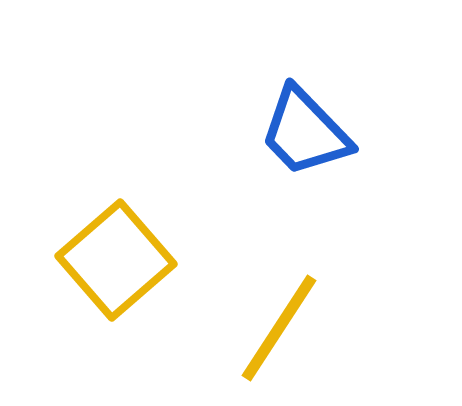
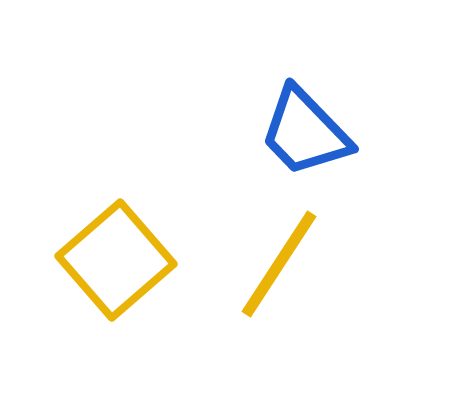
yellow line: moved 64 px up
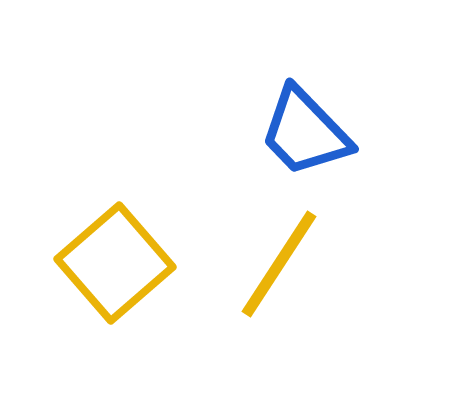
yellow square: moved 1 px left, 3 px down
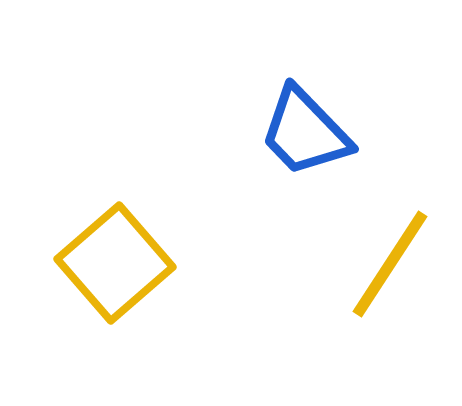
yellow line: moved 111 px right
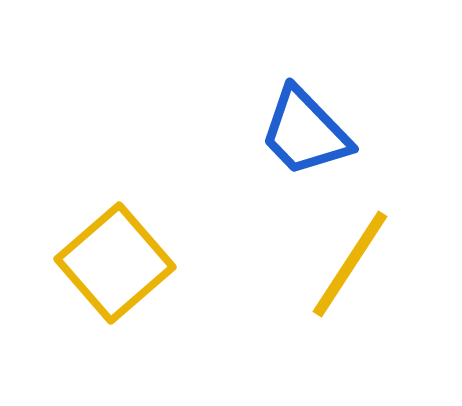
yellow line: moved 40 px left
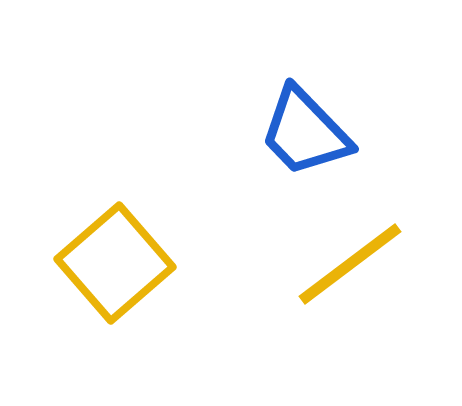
yellow line: rotated 20 degrees clockwise
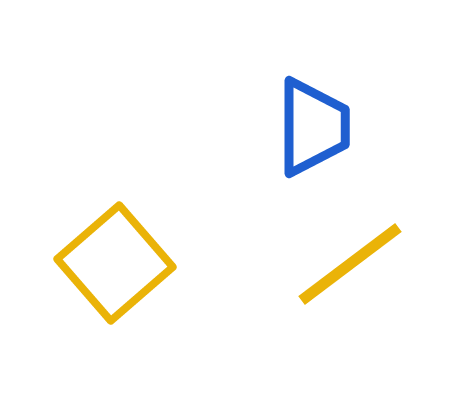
blue trapezoid: moved 8 px right, 5 px up; rotated 136 degrees counterclockwise
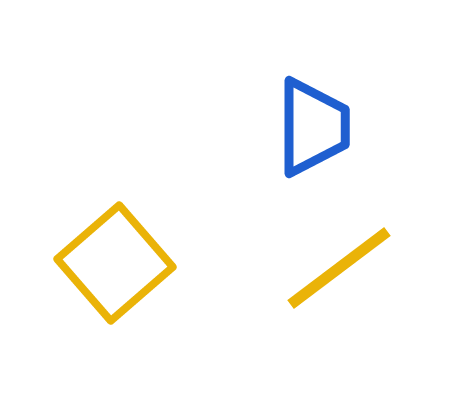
yellow line: moved 11 px left, 4 px down
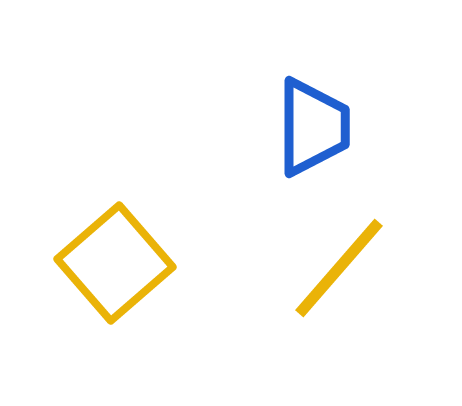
yellow line: rotated 12 degrees counterclockwise
